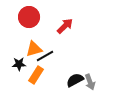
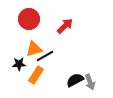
red circle: moved 2 px down
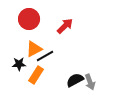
orange triangle: rotated 12 degrees counterclockwise
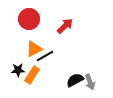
black star: moved 1 px left, 6 px down
orange rectangle: moved 4 px left
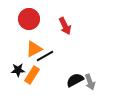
red arrow: rotated 108 degrees clockwise
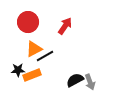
red circle: moved 1 px left, 3 px down
red arrow: rotated 120 degrees counterclockwise
orange rectangle: rotated 36 degrees clockwise
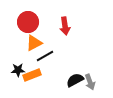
red arrow: rotated 138 degrees clockwise
orange triangle: moved 6 px up
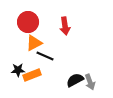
black line: rotated 54 degrees clockwise
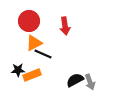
red circle: moved 1 px right, 1 px up
black line: moved 2 px left, 2 px up
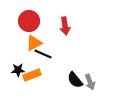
black semicircle: rotated 102 degrees counterclockwise
